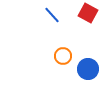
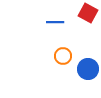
blue line: moved 3 px right, 7 px down; rotated 48 degrees counterclockwise
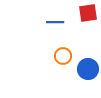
red square: rotated 36 degrees counterclockwise
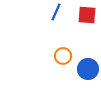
red square: moved 1 px left, 2 px down; rotated 12 degrees clockwise
blue line: moved 1 px right, 10 px up; rotated 66 degrees counterclockwise
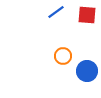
blue line: rotated 30 degrees clockwise
blue circle: moved 1 px left, 2 px down
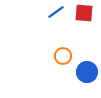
red square: moved 3 px left, 2 px up
blue circle: moved 1 px down
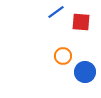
red square: moved 3 px left, 9 px down
blue circle: moved 2 px left
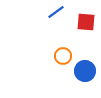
red square: moved 5 px right
blue circle: moved 1 px up
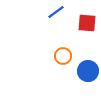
red square: moved 1 px right, 1 px down
blue circle: moved 3 px right
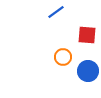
red square: moved 12 px down
orange circle: moved 1 px down
